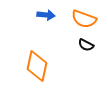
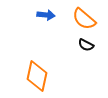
orange semicircle: rotated 20 degrees clockwise
orange diamond: moved 10 px down
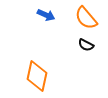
blue arrow: rotated 18 degrees clockwise
orange semicircle: moved 2 px right, 1 px up; rotated 10 degrees clockwise
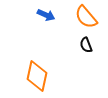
orange semicircle: moved 1 px up
black semicircle: rotated 42 degrees clockwise
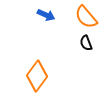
black semicircle: moved 2 px up
orange diamond: rotated 24 degrees clockwise
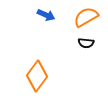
orange semicircle: rotated 100 degrees clockwise
black semicircle: rotated 63 degrees counterclockwise
